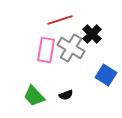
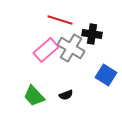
red line: rotated 35 degrees clockwise
black cross: rotated 36 degrees counterclockwise
pink rectangle: rotated 40 degrees clockwise
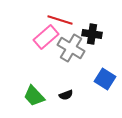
pink rectangle: moved 13 px up
blue square: moved 1 px left, 4 px down
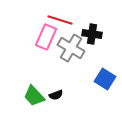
pink rectangle: rotated 25 degrees counterclockwise
black semicircle: moved 10 px left
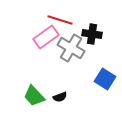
pink rectangle: rotated 30 degrees clockwise
black semicircle: moved 4 px right, 2 px down
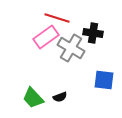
red line: moved 3 px left, 2 px up
black cross: moved 1 px right, 1 px up
blue square: moved 1 px left, 1 px down; rotated 25 degrees counterclockwise
green trapezoid: moved 1 px left, 2 px down
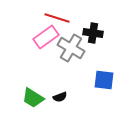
green trapezoid: rotated 15 degrees counterclockwise
